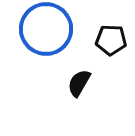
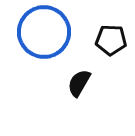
blue circle: moved 2 px left, 3 px down
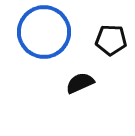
black semicircle: moved 1 px right; rotated 36 degrees clockwise
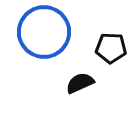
black pentagon: moved 8 px down
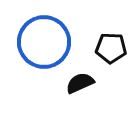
blue circle: moved 10 px down
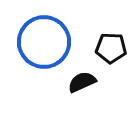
black semicircle: moved 2 px right, 1 px up
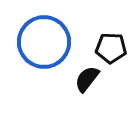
black semicircle: moved 5 px right, 3 px up; rotated 28 degrees counterclockwise
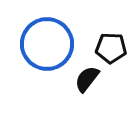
blue circle: moved 3 px right, 2 px down
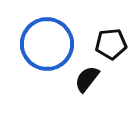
black pentagon: moved 4 px up; rotated 8 degrees counterclockwise
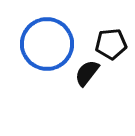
black semicircle: moved 6 px up
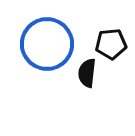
black semicircle: rotated 32 degrees counterclockwise
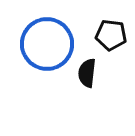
black pentagon: moved 9 px up; rotated 12 degrees clockwise
